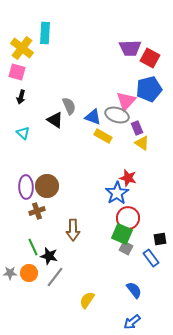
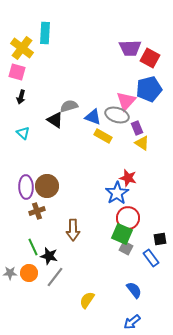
gray semicircle: rotated 84 degrees counterclockwise
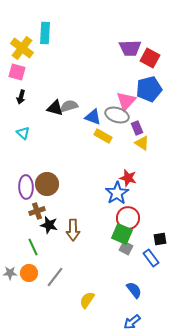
black triangle: moved 12 px up; rotated 18 degrees counterclockwise
brown circle: moved 2 px up
black star: moved 31 px up
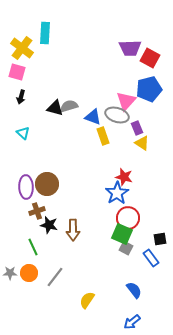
yellow rectangle: rotated 42 degrees clockwise
red star: moved 4 px left, 1 px up
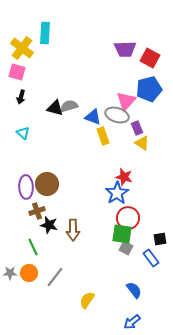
purple trapezoid: moved 5 px left, 1 px down
green square: rotated 15 degrees counterclockwise
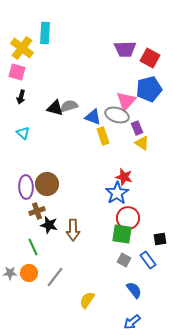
gray square: moved 2 px left, 12 px down
blue rectangle: moved 3 px left, 2 px down
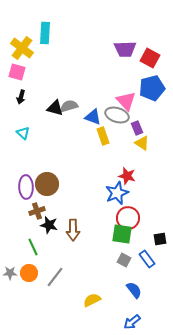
blue pentagon: moved 3 px right, 1 px up
pink triangle: rotated 25 degrees counterclockwise
red star: moved 3 px right, 1 px up
blue star: rotated 10 degrees clockwise
blue rectangle: moved 1 px left, 1 px up
yellow semicircle: moved 5 px right; rotated 30 degrees clockwise
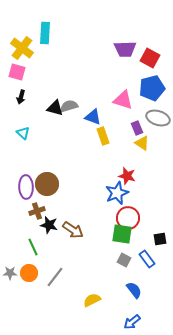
pink triangle: moved 3 px left, 1 px up; rotated 30 degrees counterclockwise
gray ellipse: moved 41 px right, 3 px down
brown arrow: rotated 55 degrees counterclockwise
